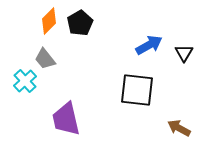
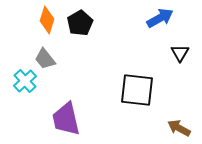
orange diamond: moved 2 px left, 1 px up; rotated 28 degrees counterclockwise
blue arrow: moved 11 px right, 27 px up
black triangle: moved 4 px left
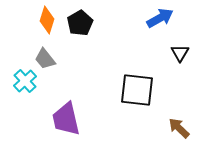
brown arrow: rotated 15 degrees clockwise
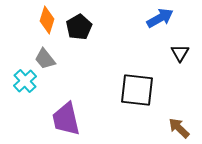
black pentagon: moved 1 px left, 4 px down
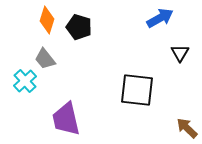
black pentagon: rotated 25 degrees counterclockwise
brown arrow: moved 8 px right
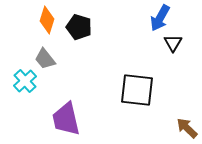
blue arrow: rotated 148 degrees clockwise
black triangle: moved 7 px left, 10 px up
